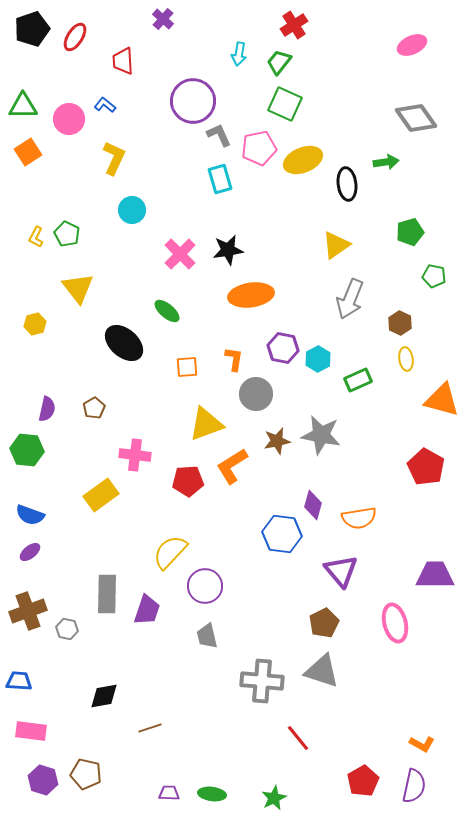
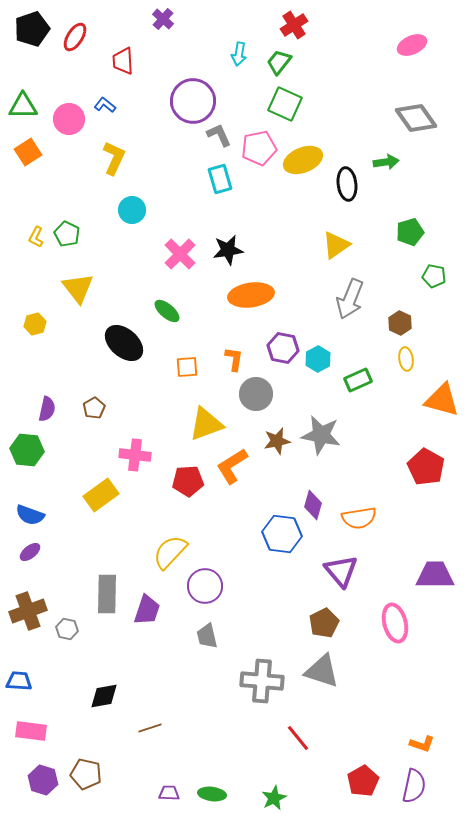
orange L-shape at (422, 744): rotated 10 degrees counterclockwise
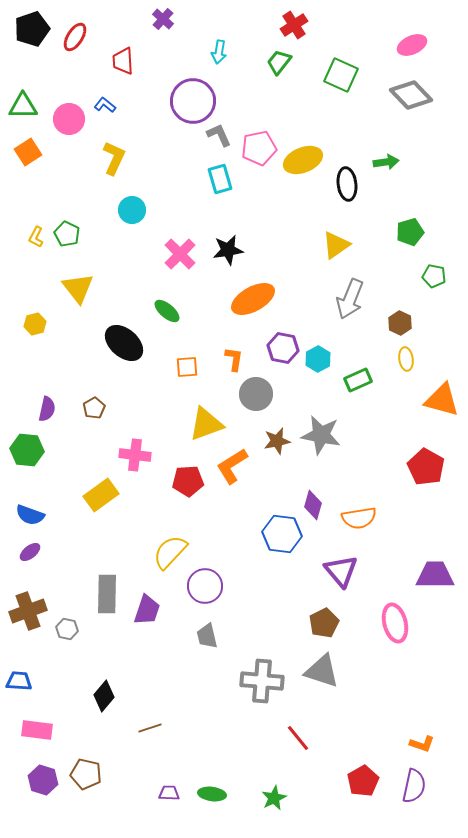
cyan arrow at (239, 54): moved 20 px left, 2 px up
green square at (285, 104): moved 56 px right, 29 px up
gray diamond at (416, 118): moved 5 px left, 23 px up; rotated 9 degrees counterclockwise
orange ellipse at (251, 295): moved 2 px right, 4 px down; rotated 21 degrees counterclockwise
black diamond at (104, 696): rotated 40 degrees counterclockwise
pink rectangle at (31, 731): moved 6 px right, 1 px up
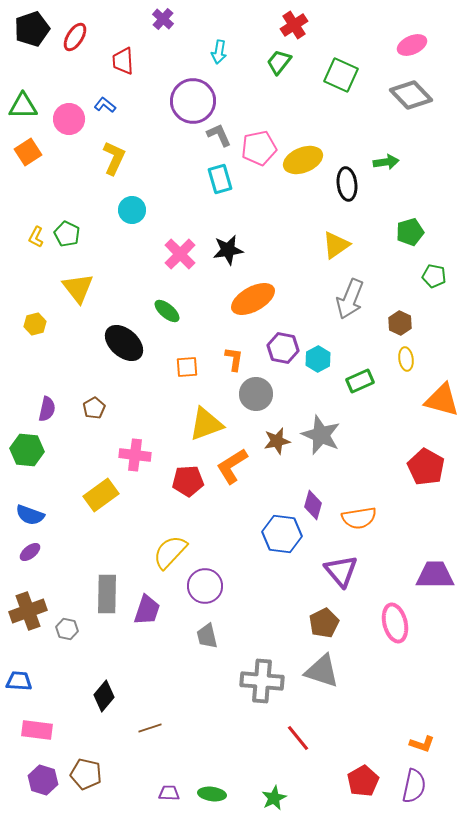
green rectangle at (358, 380): moved 2 px right, 1 px down
gray star at (321, 435): rotated 12 degrees clockwise
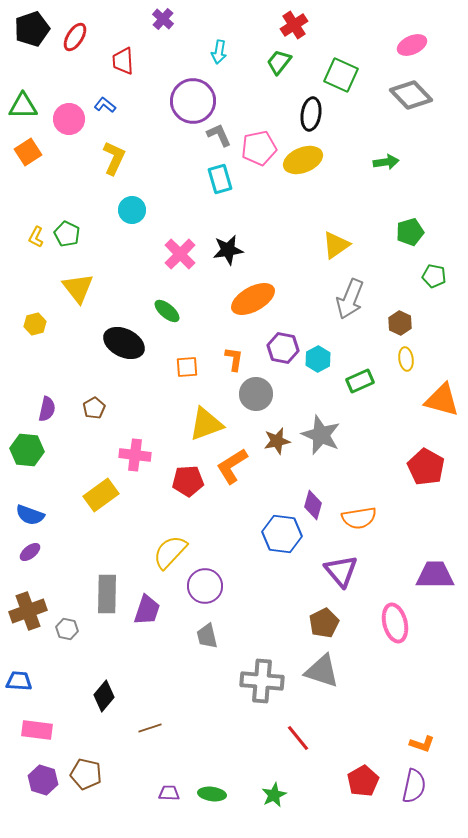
black ellipse at (347, 184): moved 36 px left, 70 px up; rotated 16 degrees clockwise
black ellipse at (124, 343): rotated 15 degrees counterclockwise
green star at (274, 798): moved 3 px up
